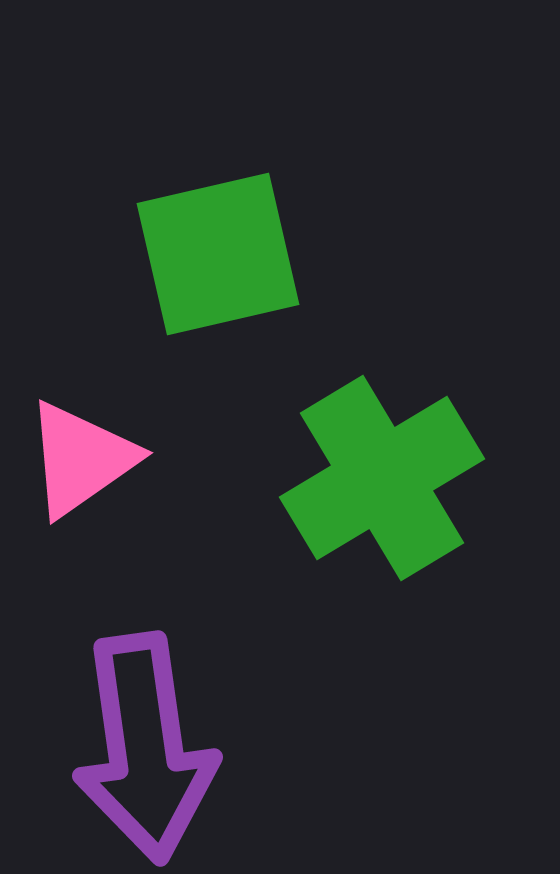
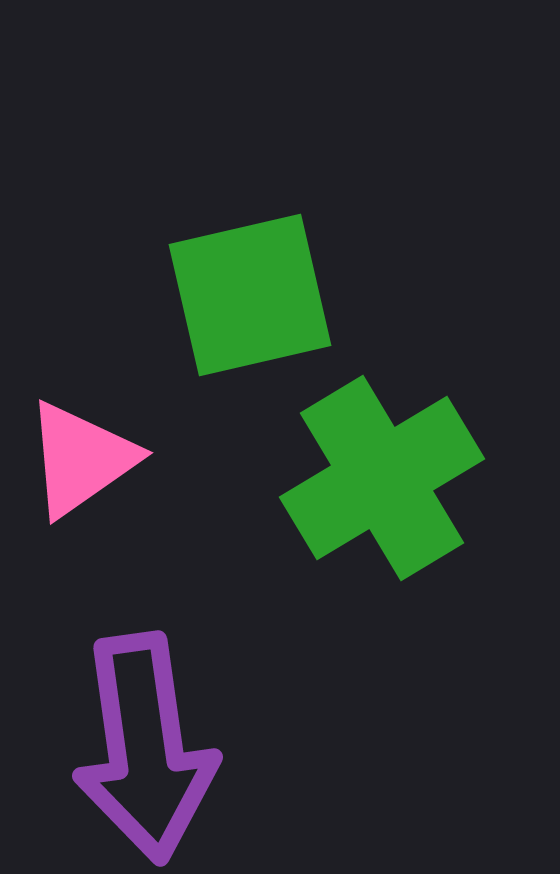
green square: moved 32 px right, 41 px down
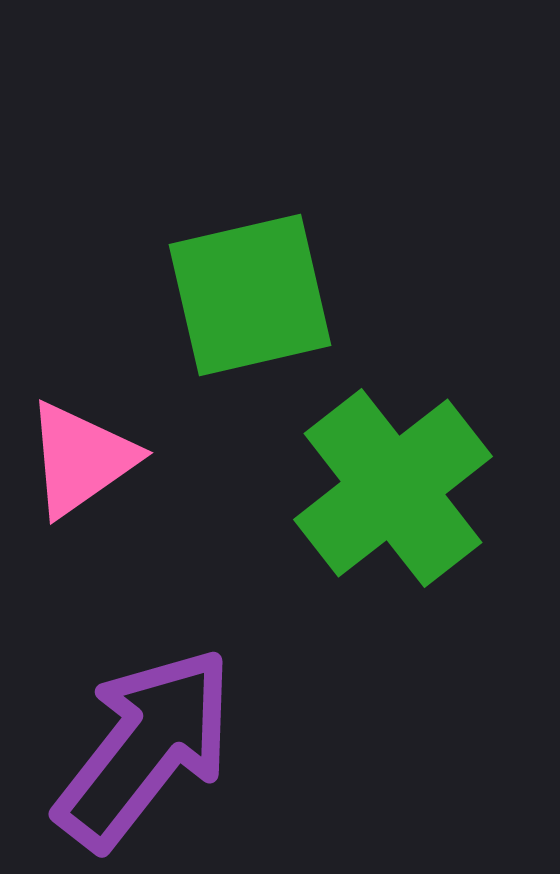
green cross: moved 11 px right, 10 px down; rotated 7 degrees counterclockwise
purple arrow: rotated 134 degrees counterclockwise
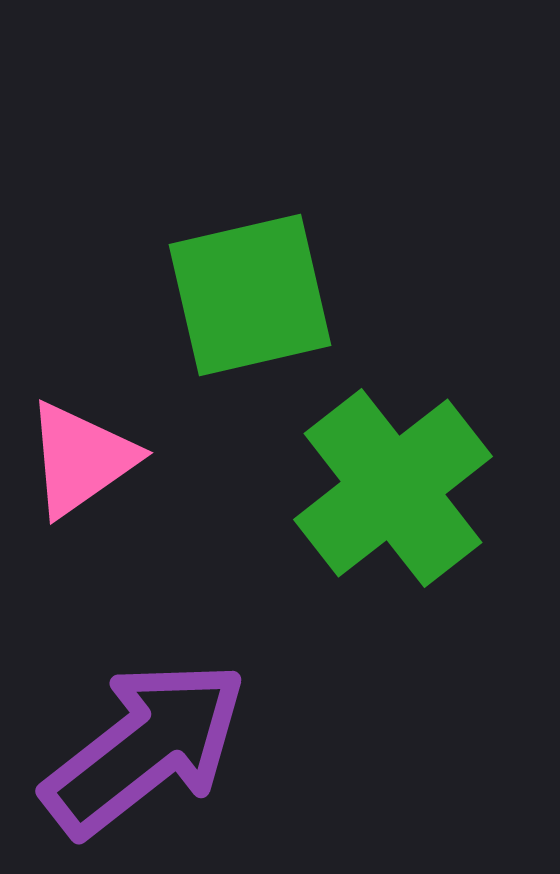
purple arrow: rotated 14 degrees clockwise
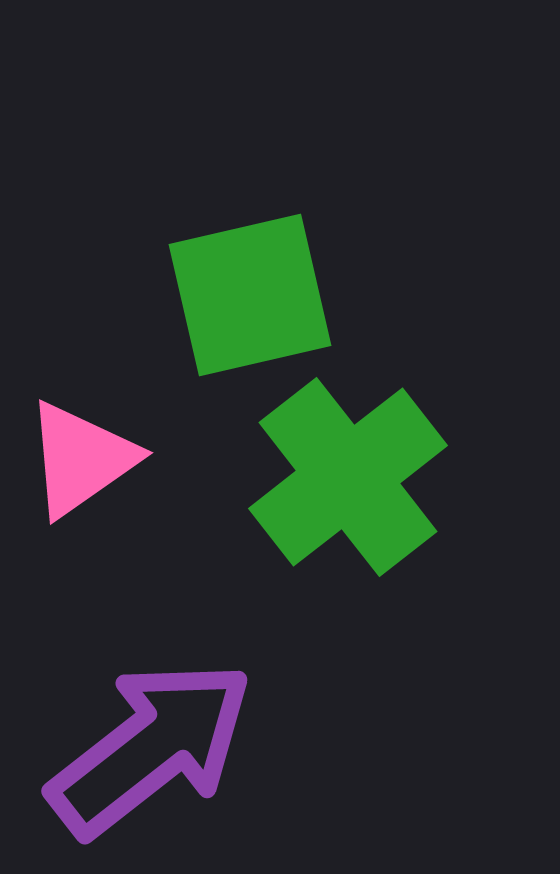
green cross: moved 45 px left, 11 px up
purple arrow: moved 6 px right
